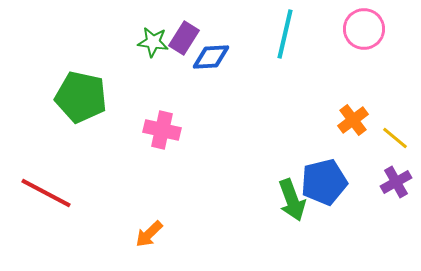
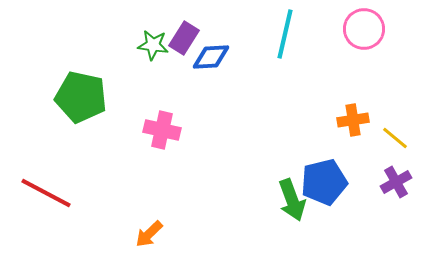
green star: moved 3 px down
orange cross: rotated 28 degrees clockwise
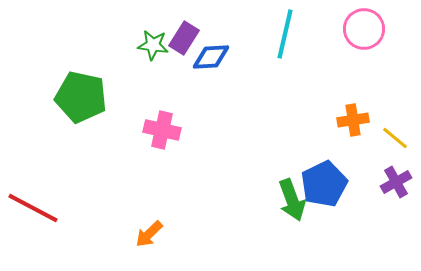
blue pentagon: moved 2 px down; rotated 12 degrees counterclockwise
red line: moved 13 px left, 15 px down
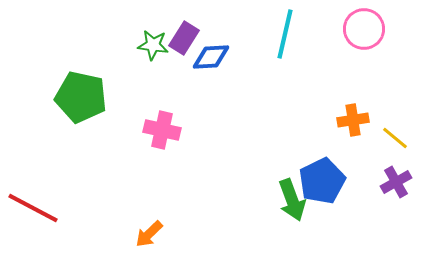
blue pentagon: moved 2 px left, 3 px up
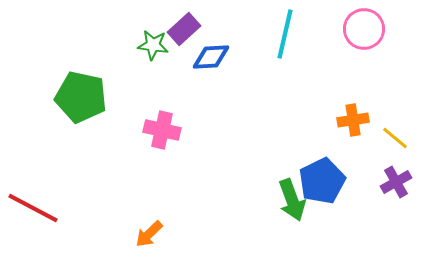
purple rectangle: moved 9 px up; rotated 16 degrees clockwise
